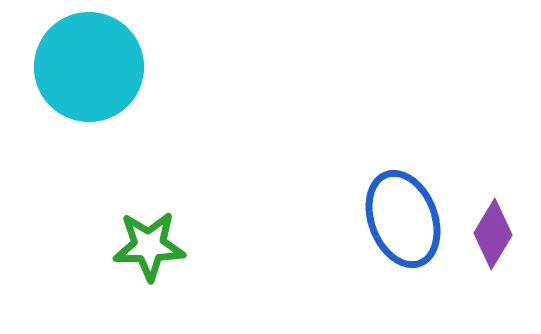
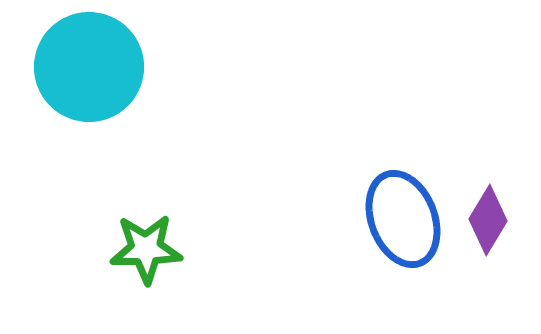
purple diamond: moved 5 px left, 14 px up
green star: moved 3 px left, 3 px down
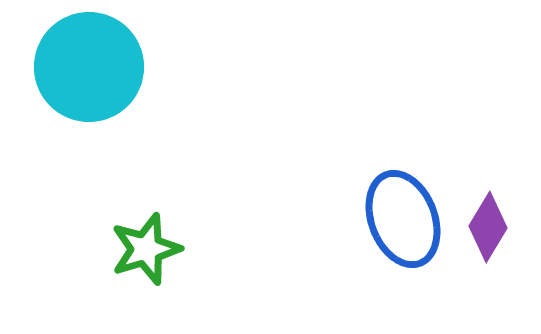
purple diamond: moved 7 px down
green star: rotated 16 degrees counterclockwise
